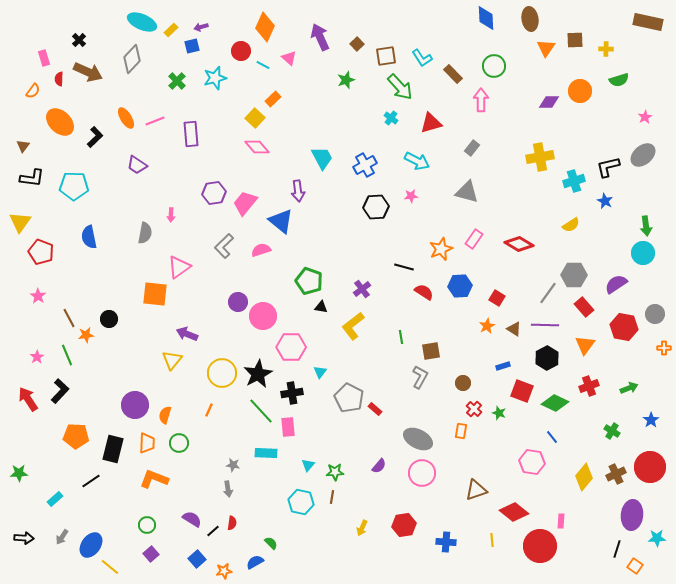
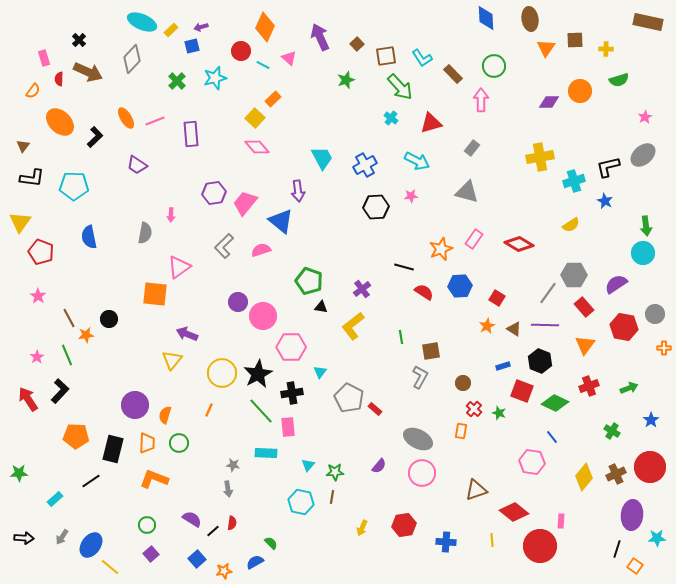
black hexagon at (547, 358): moved 7 px left, 3 px down; rotated 10 degrees counterclockwise
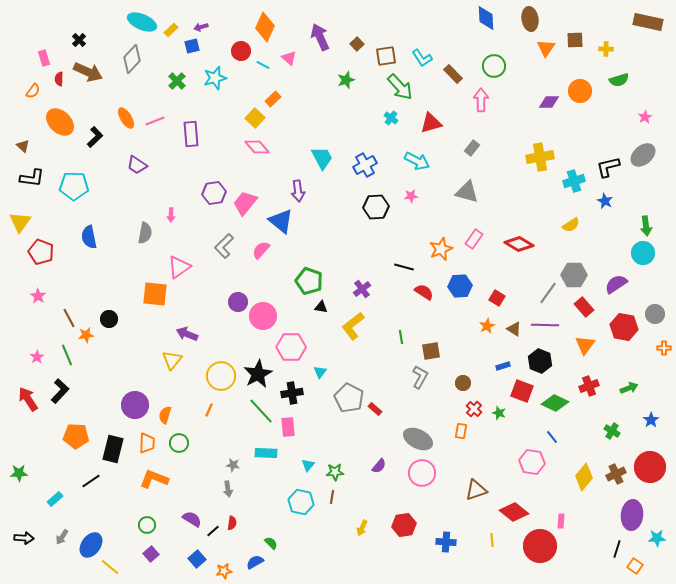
brown triangle at (23, 146): rotated 24 degrees counterclockwise
pink semicircle at (261, 250): rotated 30 degrees counterclockwise
yellow circle at (222, 373): moved 1 px left, 3 px down
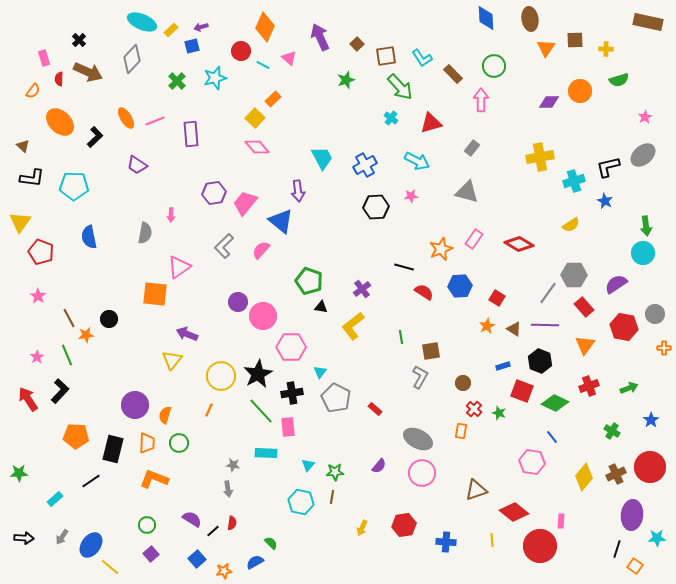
gray pentagon at (349, 398): moved 13 px left
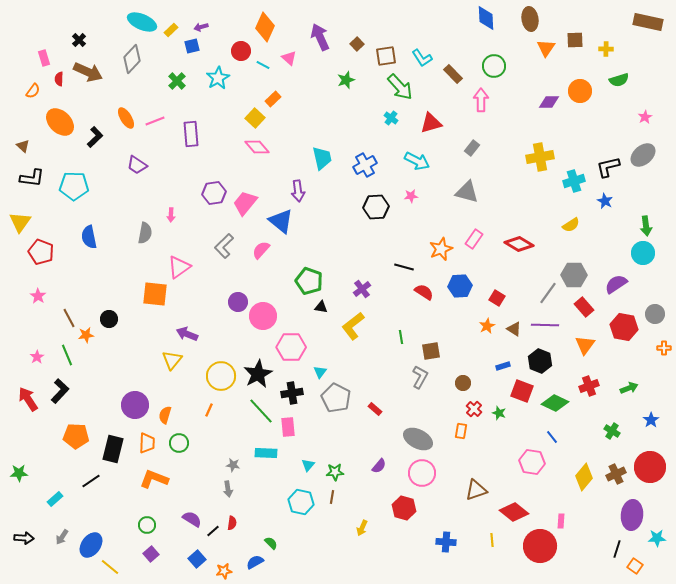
cyan star at (215, 78): moved 3 px right; rotated 15 degrees counterclockwise
cyan trapezoid at (322, 158): rotated 15 degrees clockwise
red hexagon at (404, 525): moved 17 px up; rotated 25 degrees clockwise
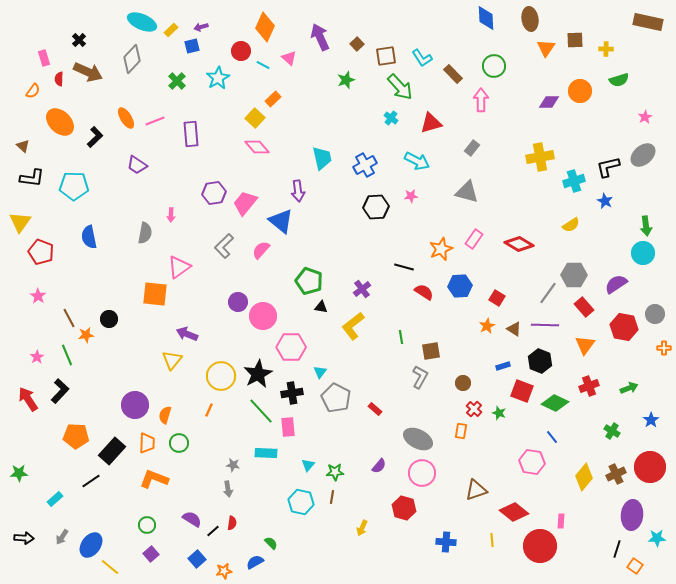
black rectangle at (113, 449): moved 1 px left, 2 px down; rotated 28 degrees clockwise
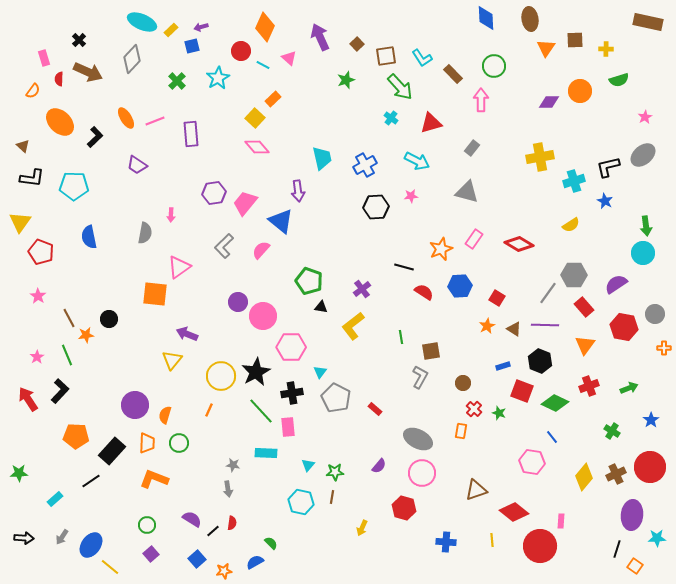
black star at (258, 374): moved 2 px left, 2 px up
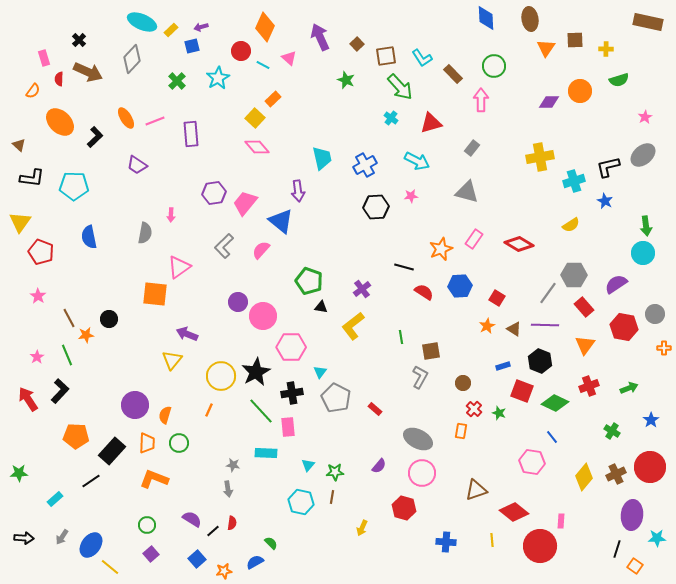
green star at (346, 80): rotated 30 degrees counterclockwise
brown triangle at (23, 146): moved 4 px left, 1 px up
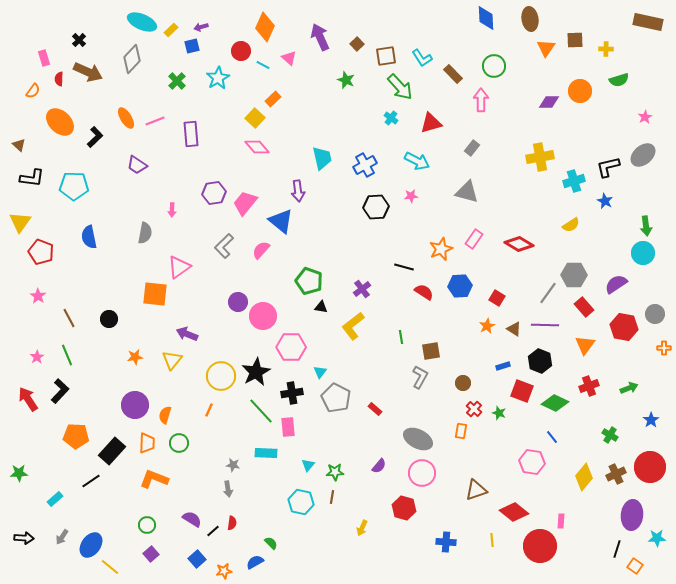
pink arrow at (171, 215): moved 1 px right, 5 px up
orange star at (86, 335): moved 49 px right, 22 px down
green cross at (612, 431): moved 2 px left, 4 px down
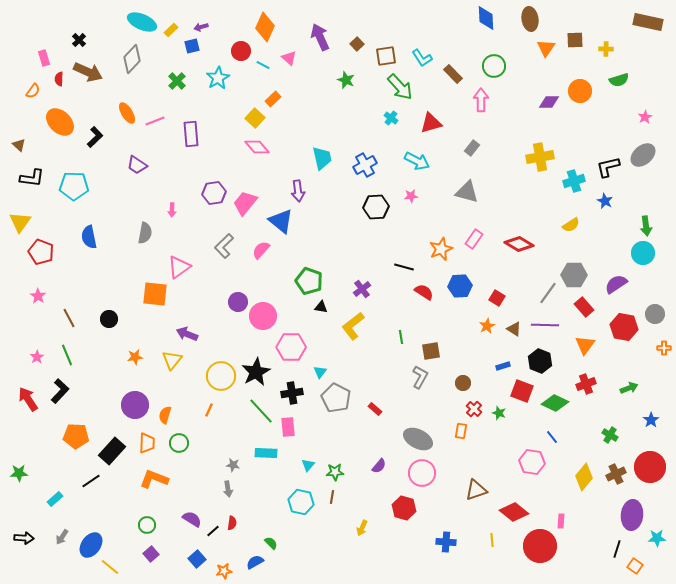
orange ellipse at (126, 118): moved 1 px right, 5 px up
red cross at (589, 386): moved 3 px left, 2 px up
